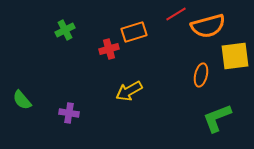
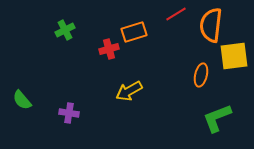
orange semicircle: moved 3 px right, 1 px up; rotated 112 degrees clockwise
yellow square: moved 1 px left
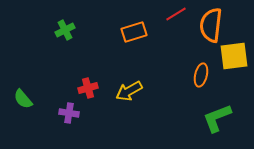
red cross: moved 21 px left, 39 px down
green semicircle: moved 1 px right, 1 px up
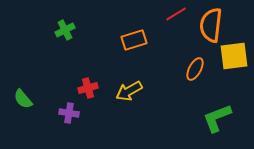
orange rectangle: moved 8 px down
orange ellipse: moved 6 px left, 6 px up; rotated 15 degrees clockwise
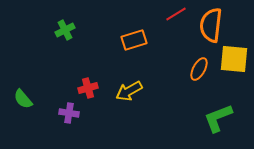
yellow square: moved 3 px down; rotated 12 degrees clockwise
orange ellipse: moved 4 px right
green L-shape: moved 1 px right
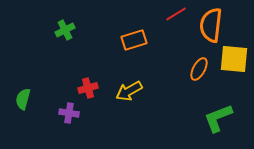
green semicircle: rotated 55 degrees clockwise
